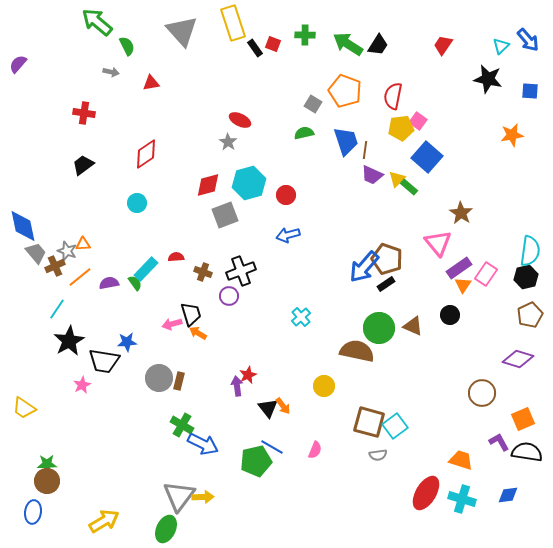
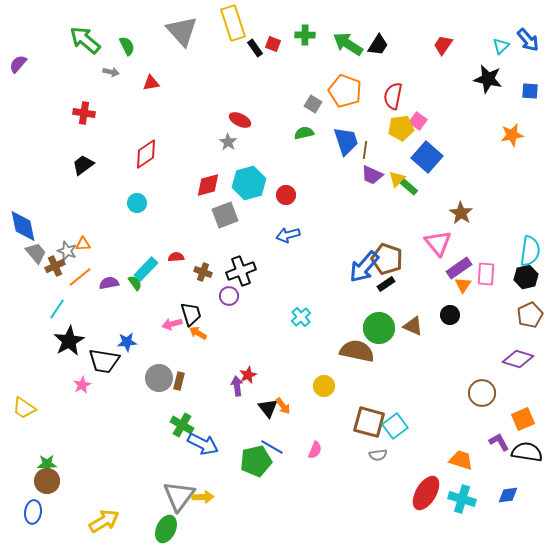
green arrow at (97, 22): moved 12 px left, 18 px down
pink rectangle at (486, 274): rotated 30 degrees counterclockwise
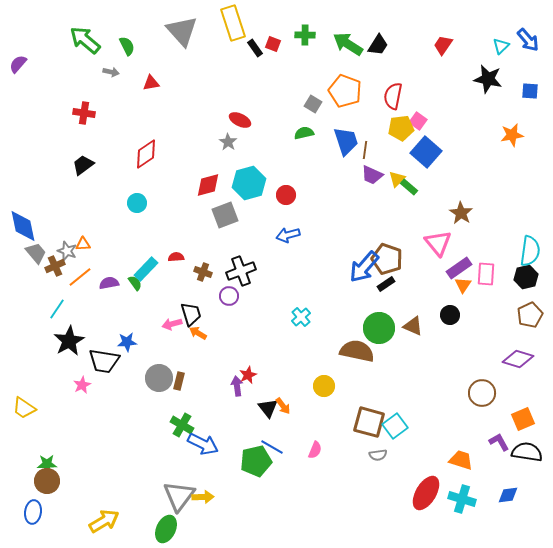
blue square at (427, 157): moved 1 px left, 5 px up
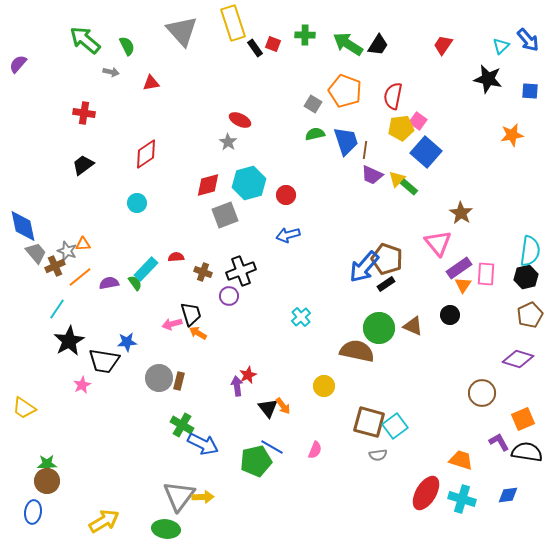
green semicircle at (304, 133): moved 11 px right, 1 px down
green ellipse at (166, 529): rotated 72 degrees clockwise
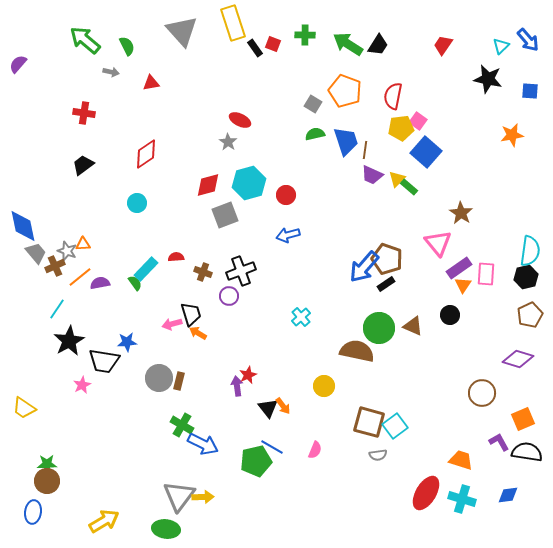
purple semicircle at (109, 283): moved 9 px left
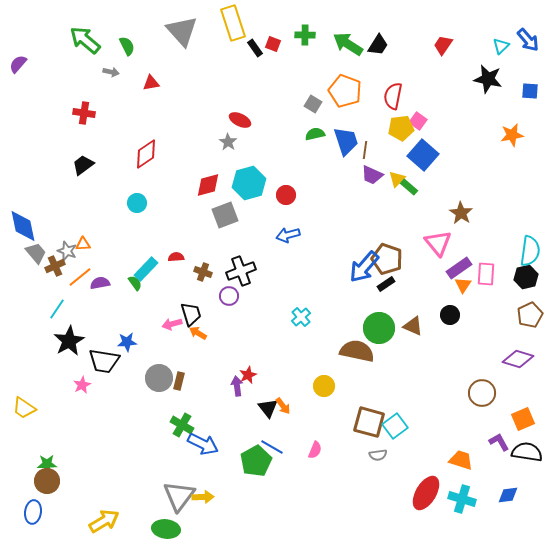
blue square at (426, 152): moved 3 px left, 3 px down
green pentagon at (256, 461): rotated 16 degrees counterclockwise
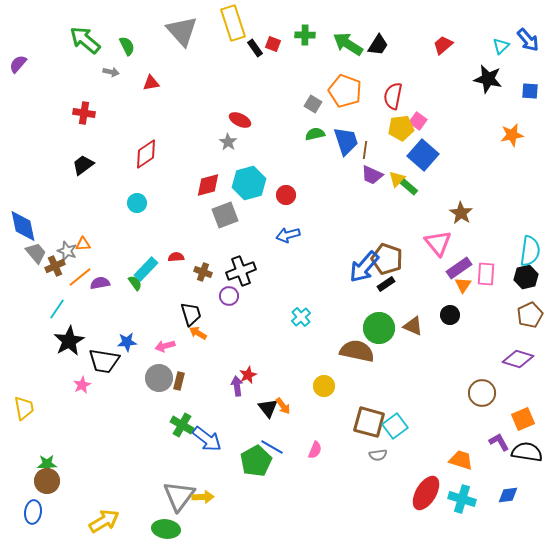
red trapezoid at (443, 45): rotated 15 degrees clockwise
pink arrow at (172, 324): moved 7 px left, 22 px down
yellow trapezoid at (24, 408): rotated 135 degrees counterclockwise
blue arrow at (203, 444): moved 4 px right, 5 px up; rotated 12 degrees clockwise
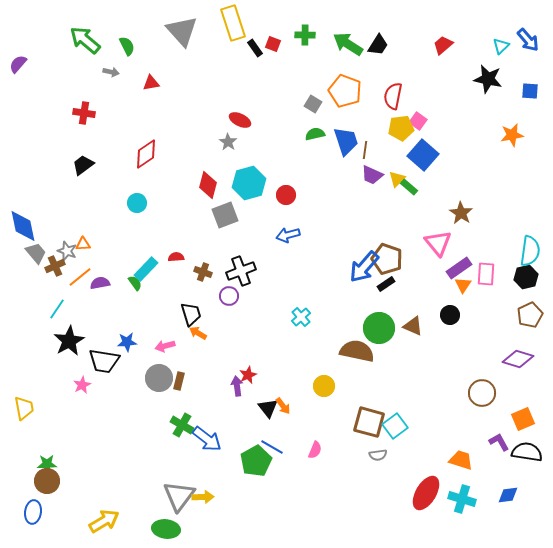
red diamond at (208, 185): rotated 60 degrees counterclockwise
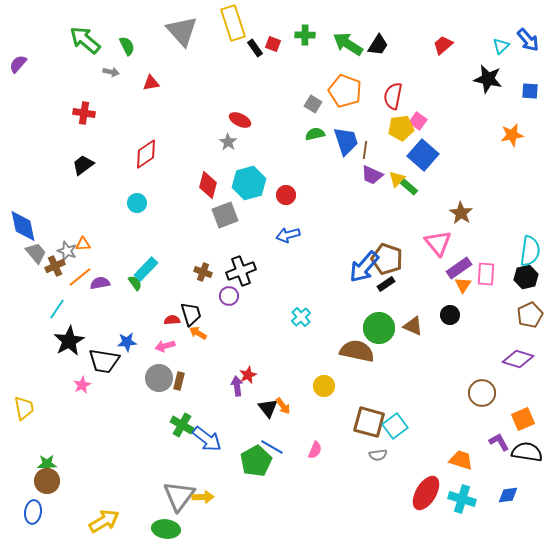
red semicircle at (176, 257): moved 4 px left, 63 px down
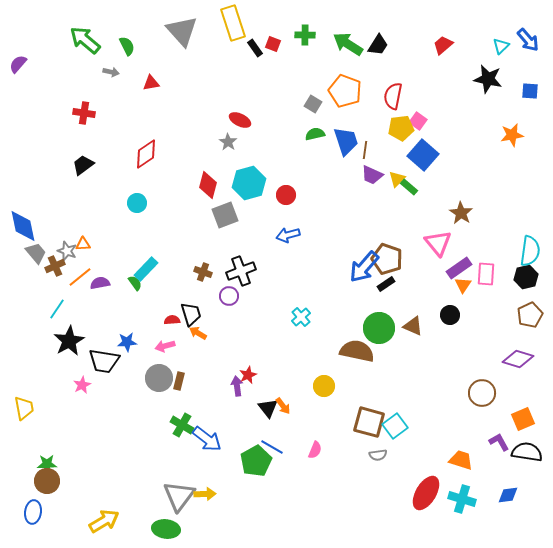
yellow arrow at (203, 497): moved 2 px right, 3 px up
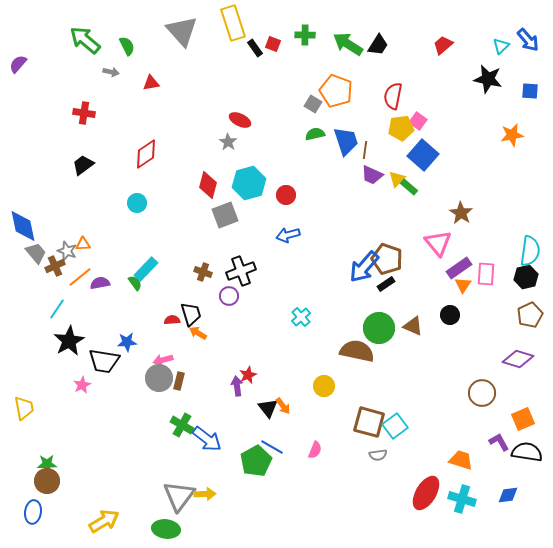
orange pentagon at (345, 91): moved 9 px left
pink arrow at (165, 346): moved 2 px left, 14 px down
